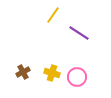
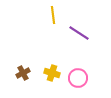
yellow line: rotated 42 degrees counterclockwise
brown cross: moved 1 px down
pink circle: moved 1 px right, 1 px down
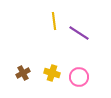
yellow line: moved 1 px right, 6 px down
pink circle: moved 1 px right, 1 px up
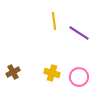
brown cross: moved 10 px left, 1 px up
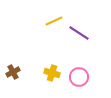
yellow line: rotated 72 degrees clockwise
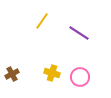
yellow line: moved 12 px left; rotated 30 degrees counterclockwise
brown cross: moved 1 px left, 2 px down
pink circle: moved 1 px right
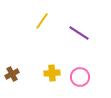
yellow cross: rotated 21 degrees counterclockwise
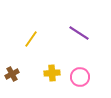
yellow line: moved 11 px left, 18 px down
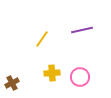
purple line: moved 3 px right, 3 px up; rotated 45 degrees counterclockwise
yellow line: moved 11 px right
brown cross: moved 9 px down
